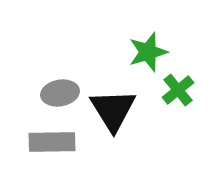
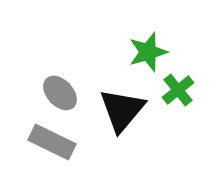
gray ellipse: rotated 57 degrees clockwise
black triangle: moved 9 px right; rotated 12 degrees clockwise
gray rectangle: rotated 27 degrees clockwise
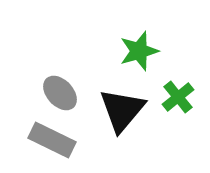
green star: moved 9 px left, 1 px up
green cross: moved 7 px down
gray rectangle: moved 2 px up
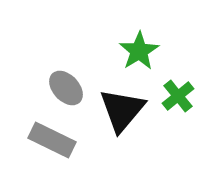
green star: rotated 15 degrees counterclockwise
gray ellipse: moved 6 px right, 5 px up
green cross: moved 1 px up
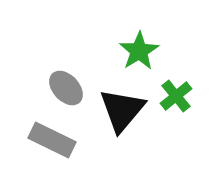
green cross: moved 2 px left
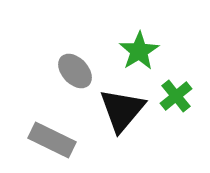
gray ellipse: moved 9 px right, 17 px up
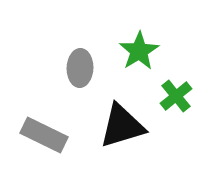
gray ellipse: moved 5 px right, 3 px up; rotated 45 degrees clockwise
black triangle: moved 16 px down; rotated 33 degrees clockwise
gray rectangle: moved 8 px left, 5 px up
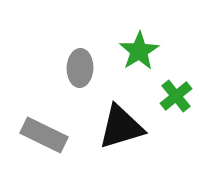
black triangle: moved 1 px left, 1 px down
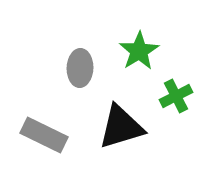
green cross: rotated 12 degrees clockwise
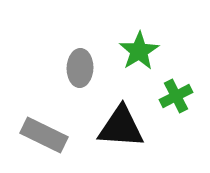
black triangle: rotated 21 degrees clockwise
